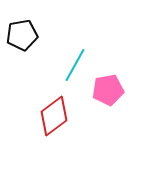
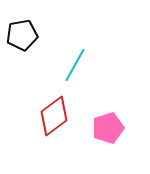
pink pentagon: moved 38 px down; rotated 8 degrees counterclockwise
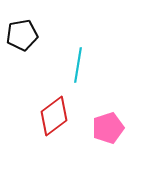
cyan line: moved 3 px right; rotated 20 degrees counterclockwise
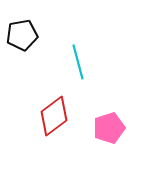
cyan line: moved 3 px up; rotated 24 degrees counterclockwise
pink pentagon: moved 1 px right
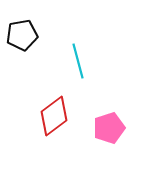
cyan line: moved 1 px up
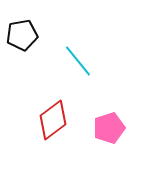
cyan line: rotated 24 degrees counterclockwise
red diamond: moved 1 px left, 4 px down
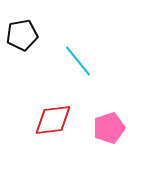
red diamond: rotated 30 degrees clockwise
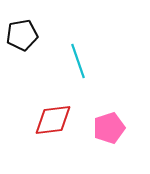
cyan line: rotated 20 degrees clockwise
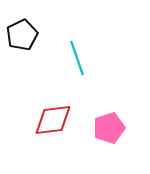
black pentagon: rotated 16 degrees counterclockwise
cyan line: moved 1 px left, 3 px up
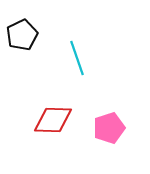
red diamond: rotated 9 degrees clockwise
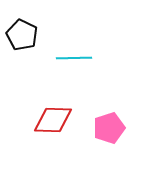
black pentagon: rotated 20 degrees counterclockwise
cyan line: moved 3 px left; rotated 72 degrees counterclockwise
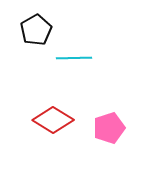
black pentagon: moved 14 px right, 5 px up; rotated 16 degrees clockwise
red diamond: rotated 30 degrees clockwise
